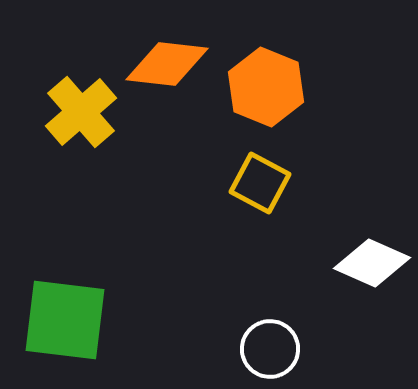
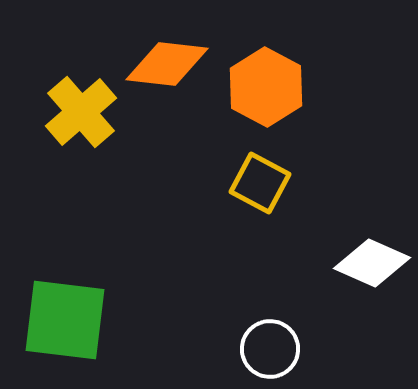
orange hexagon: rotated 6 degrees clockwise
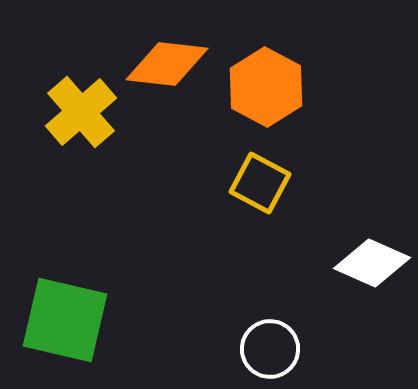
green square: rotated 6 degrees clockwise
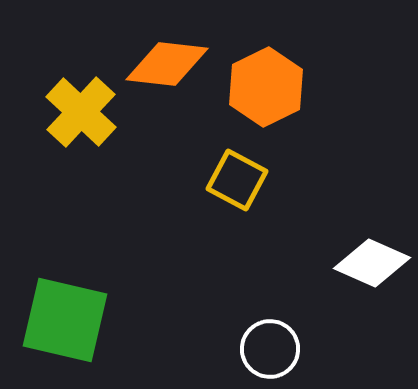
orange hexagon: rotated 6 degrees clockwise
yellow cross: rotated 6 degrees counterclockwise
yellow square: moved 23 px left, 3 px up
